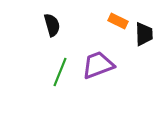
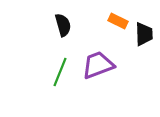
black semicircle: moved 11 px right
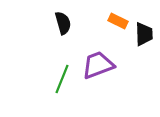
black semicircle: moved 2 px up
green line: moved 2 px right, 7 px down
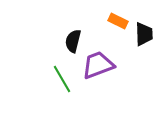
black semicircle: moved 10 px right, 18 px down; rotated 150 degrees counterclockwise
green line: rotated 52 degrees counterclockwise
